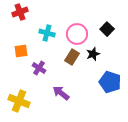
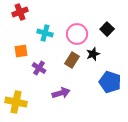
cyan cross: moved 2 px left
brown rectangle: moved 3 px down
purple arrow: rotated 126 degrees clockwise
yellow cross: moved 3 px left, 1 px down; rotated 10 degrees counterclockwise
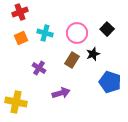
pink circle: moved 1 px up
orange square: moved 13 px up; rotated 16 degrees counterclockwise
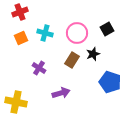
black square: rotated 16 degrees clockwise
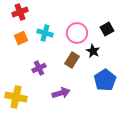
black star: moved 3 px up; rotated 24 degrees counterclockwise
purple cross: rotated 32 degrees clockwise
blue pentagon: moved 5 px left, 2 px up; rotated 20 degrees clockwise
yellow cross: moved 5 px up
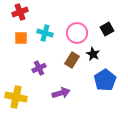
orange square: rotated 24 degrees clockwise
black star: moved 3 px down
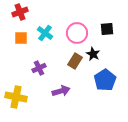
black square: rotated 24 degrees clockwise
cyan cross: rotated 21 degrees clockwise
brown rectangle: moved 3 px right, 1 px down
purple arrow: moved 2 px up
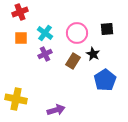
brown rectangle: moved 2 px left
purple cross: moved 6 px right, 14 px up
purple arrow: moved 5 px left, 19 px down
yellow cross: moved 2 px down
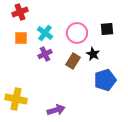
blue pentagon: rotated 15 degrees clockwise
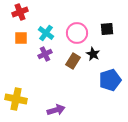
cyan cross: moved 1 px right
blue pentagon: moved 5 px right
